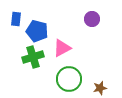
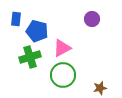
green cross: moved 3 px left
green circle: moved 6 px left, 4 px up
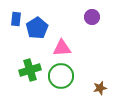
purple circle: moved 2 px up
blue pentagon: moved 3 px up; rotated 25 degrees clockwise
pink triangle: rotated 24 degrees clockwise
green cross: moved 13 px down
green circle: moved 2 px left, 1 px down
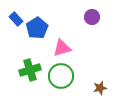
blue rectangle: rotated 48 degrees counterclockwise
pink triangle: rotated 12 degrees counterclockwise
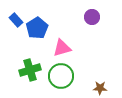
blue rectangle: moved 1 px down
brown star: rotated 16 degrees clockwise
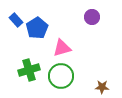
green cross: moved 1 px left
brown star: moved 2 px right, 1 px up
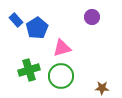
brown star: moved 1 px down
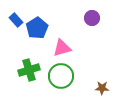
purple circle: moved 1 px down
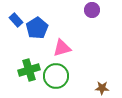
purple circle: moved 8 px up
green circle: moved 5 px left
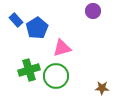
purple circle: moved 1 px right, 1 px down
